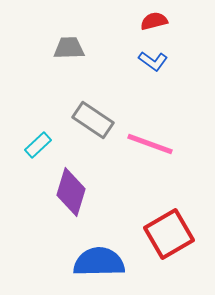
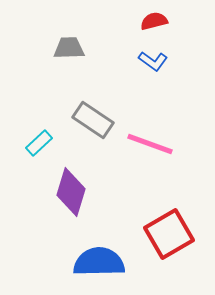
cyan rectangle: moved 1 px right, 2 px up
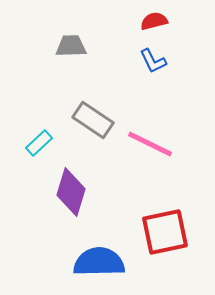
gray trapezoid: moved 2 px right, 2 px up
blue L-shape: rotated 28 degrees clockwise
pink line: rotated 6 degrees clockwise
red square: moved 4 px left, 2 px up; rotated 18 degrees clockwise
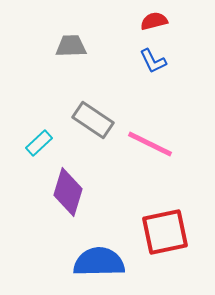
purple diamond: moved 3 px left
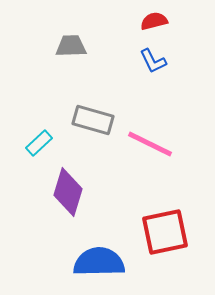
gray rectangle: rotated 18 degrees counterclockwise
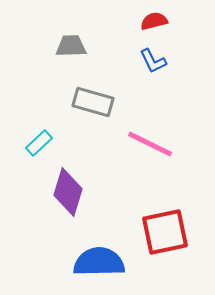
gray rectangle: moved 18 px up
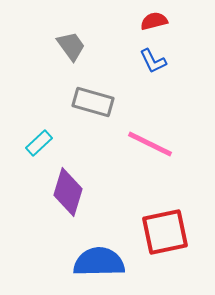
gray trapezoid: rotated 56 degrees clockwise
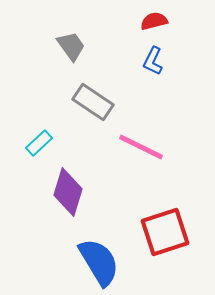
blue L-shape: rotated 52 degrees clockwise
gray rectangle: rotated 18 degrees clockwise
pink line: moved 9 px left, 3 px down
red square: rotated 6 degrees counterclockwise
blue semicircle: rotated 60 degrees clockwise
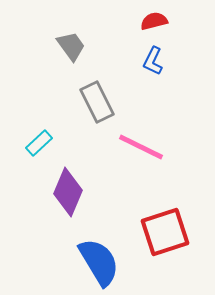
gray rectangle: moved 4 px right; rotated 30 degrees clockwise
purple diamond: rotated 6 degrees clockwise
